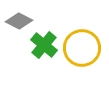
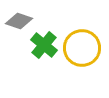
gray diamond: rotated 8 degrees counterclockwise
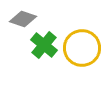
gray diamond: moved 4 px right, 2 px up
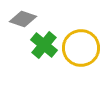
yellow circle: moved 1 px left
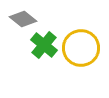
gray diamond: rotated 20 degrees clockwise
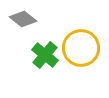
green cross: moved 1 px right, 10 px down
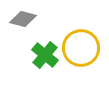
gray diamond: rotated 24 degrees counterclockwise
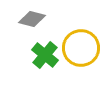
gray diamond: moved 9 px right
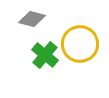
yellow circle: moved 1 px left, 4 px up
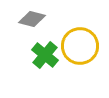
yellow circle: moved 2 px down
